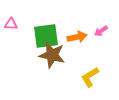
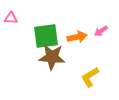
pink triangle: moved 6 px up
brown star: moved 2 px down; rotated 8 degrees counterclockwise
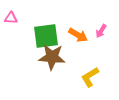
pink arrow: rotated 24 degrees counterclockwise
orange arrow: moved 1 px right, 2 px up; rotated 42 degrees clockwise
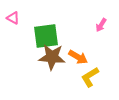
pink triangle: moved 2 px right; rotated 24 degrees clockwise
pink arrow: moved 6 px up
orange arrow: moved 22 px down
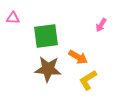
pink triangle: rotated 24 degrees counterclockwise
brown star: moved 4 px left, 12 px down
yellow L-shape: moved 2 px left, 3 px down
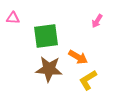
pink arrow: moved 4 px left, 4 px up
brown star: moved 1 px right
